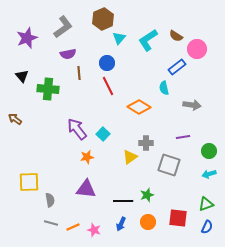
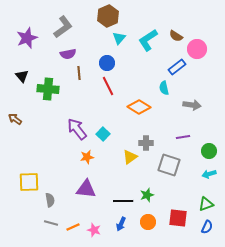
brown hexagon: moved 5 px right, 3 px up
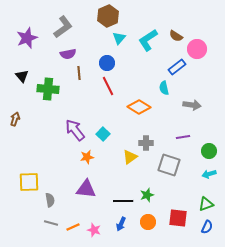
brown arrow: rotated 72 degrees clockwise
purple arrow: moved 2 px left, 1 px down
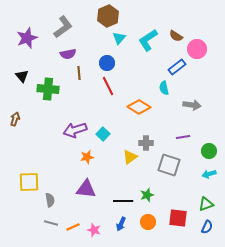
purple arrow: rotated 70 degrees counterclockwise
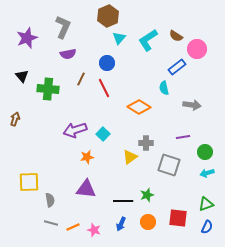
gray L-shape: rotated 30 degrees counterclockwise
brown line: moved 2 px right, 6 px down; rotated 32 degrees clockwise
red line: moved 4 px left, 2 px down
green circle: moved 4 px left, 1 px down
cyan arrow: moved 2 px left, 1 px up
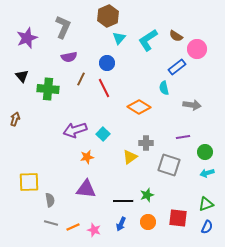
purple semicircle: moved 1 px right, 3 px down
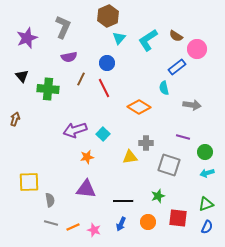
purple line: rotated 24 degrees clockwise
yellow triangle: rotated 28 degrees clockwise
green star: moved 11 px right, 1 px down
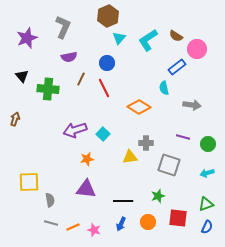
green circle: moved 3 px right, 8 px up
orange star: moved 2 px down
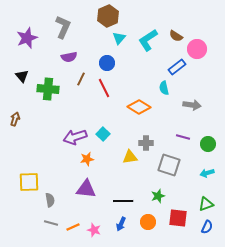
purple arrow: moved 7 px down
